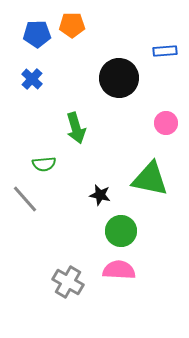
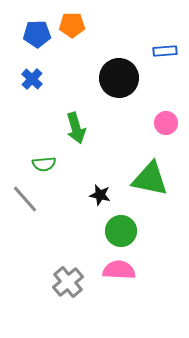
gray cross: rotated 20 degrees clockwise
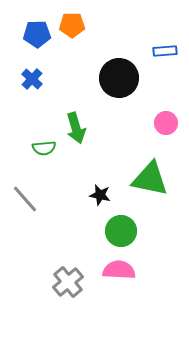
green semicircle: moved 16 px up
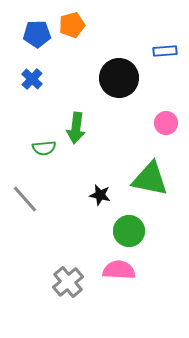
orange pentagon: rotated 15 degrees counterclockwise
green arrow: rotated 24 degrees clockwise
green circle: moved 8 px right
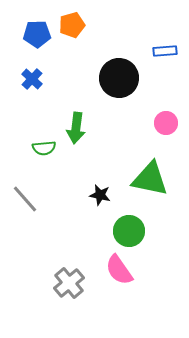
pink semicircle: rotated 128 degrees counterclockwise
gray cross: moved 1 px right, 1 px down
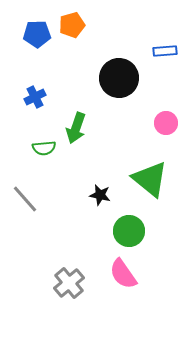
blue cross: moved 3 px right, 18 px down; rotated 20 degrees clockwise
green arrow: rotated 12 degrees clockwise
green triangle: rotated 27 degrees clockwise
pink semicircle: moved 4 px right, 4 px down
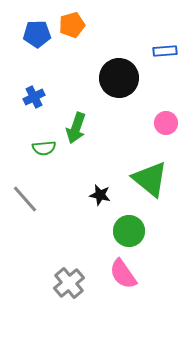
blue cross: moved 1 px left
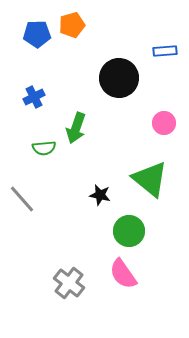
pink circle: moved 2 px left
gray line: moved 3 px left
gray cross: rotated 12 degrees counterclockwise
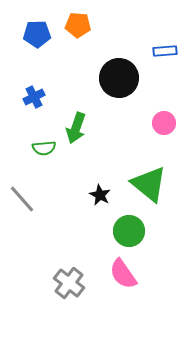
orange pentagon: moved 6 px right; rotated 20 degrees clockwise
green triangle: moved 1 px left, 5 px down
black star: rotated 15 degrees clockwise
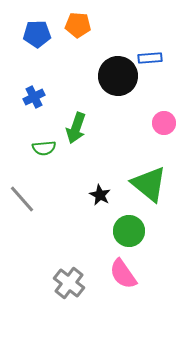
blue rectangle: moved 15 px left, 7 px down
black circle: moved 1 px left, 2 px up
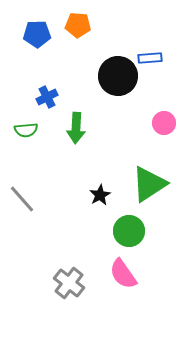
blue cross: moved 13 px right
green arrow: rotated 16 degrees counterclockwise
green semicircle: moved 18 px left, 18 px up
green triangle: rotated 48 degrees clockwise
black star: rotated 15 degrees clockwise
